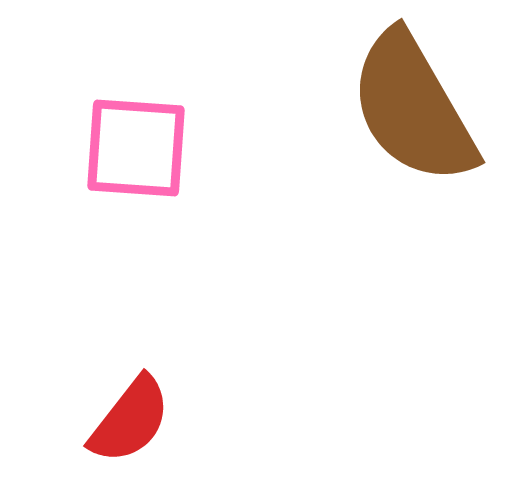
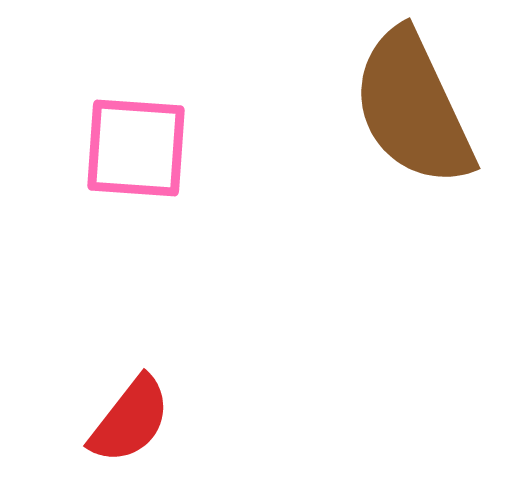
brown semicircle: rotated 5 degrees clockwise
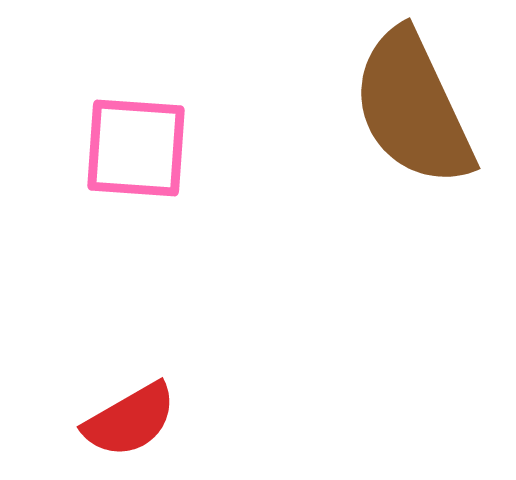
red semicircle: rotated 22 degrees clockwise
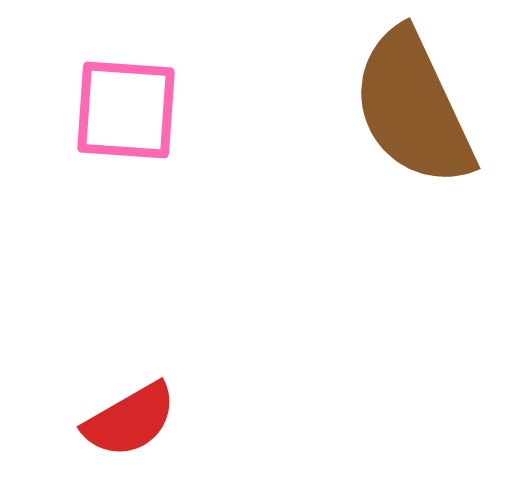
pink square: moved 10 px left, 38 px up
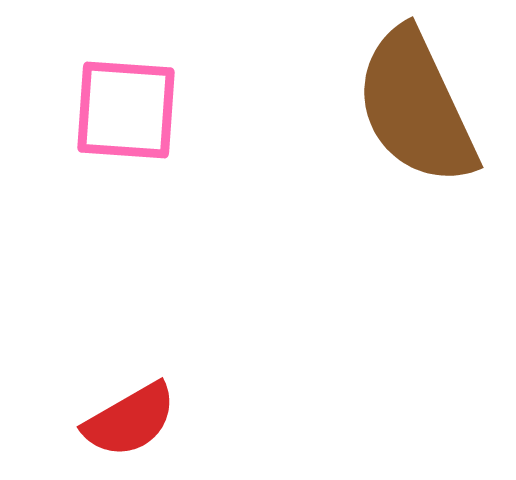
brown semicircle: moved 3 px right, 1 px up
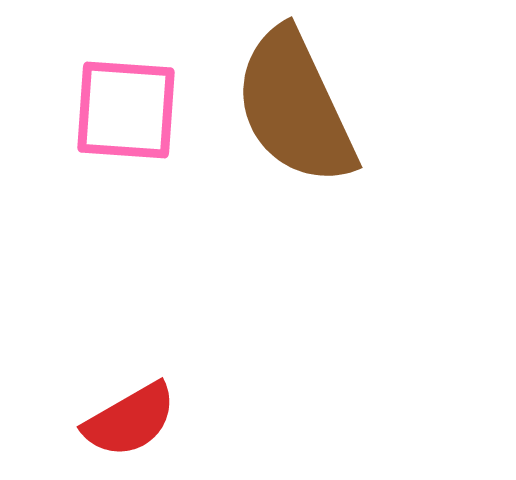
brown semicircle: moved 121 px left
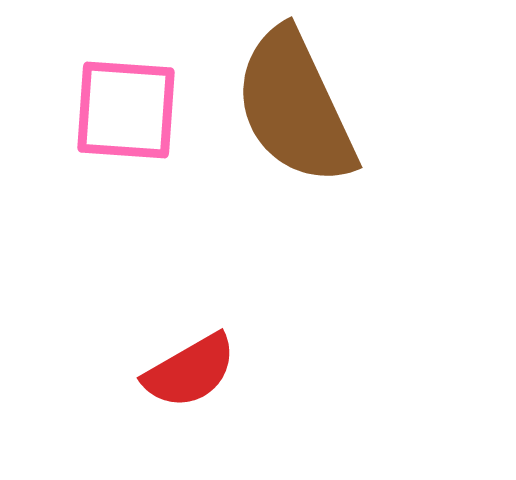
red semicircle: moved 60 px right, 49 px up
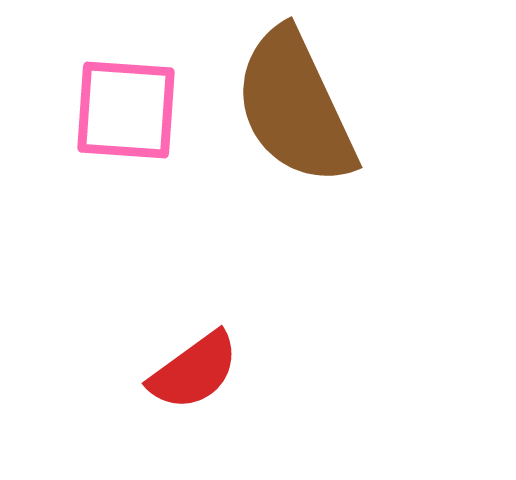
red semicircle: moved 4 px right; rotated 6 degrees counterclockwise
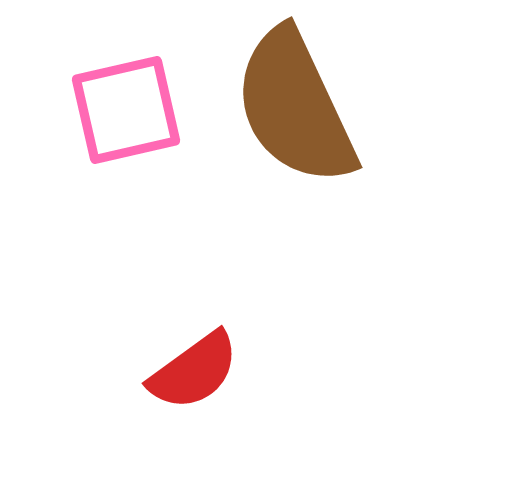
pink square: rotated 17 degrees counterclockwise
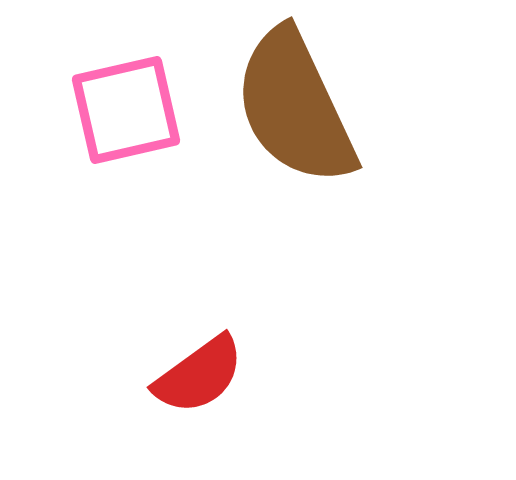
red semicircle: moved 5 px right, 4 px down
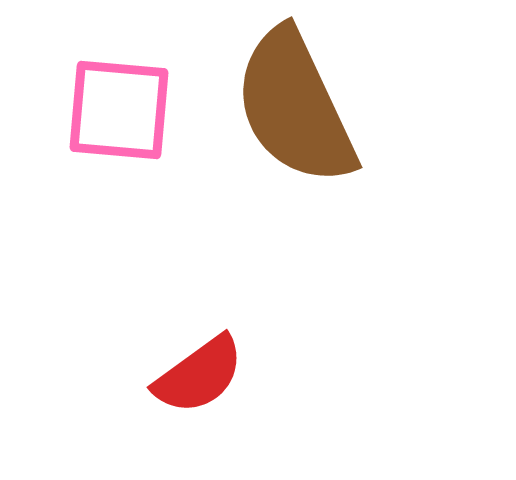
pink square: moved 7 px left; rotated 18 degrees clockwise
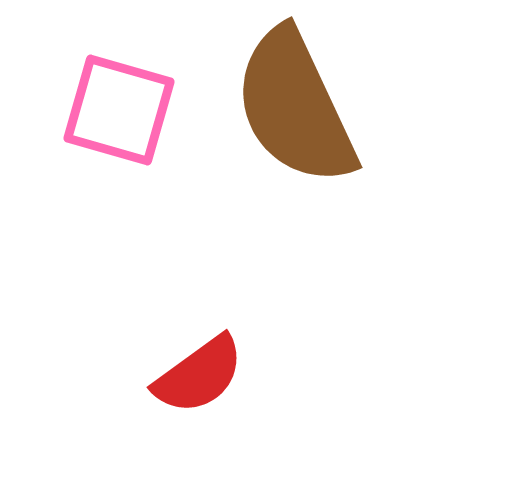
pink square: rotated 11 degrees clockwise
